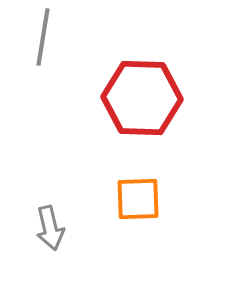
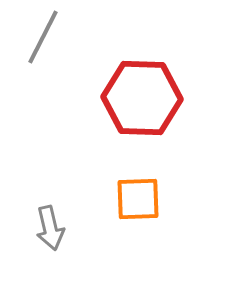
gray line: rotated 18 degrees clockwise
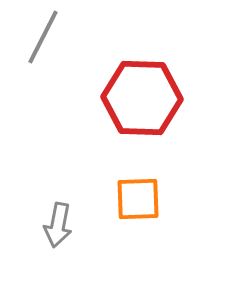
gray arrow: moved 8 px right, 3 px up; rotated 24 degrees clockwise
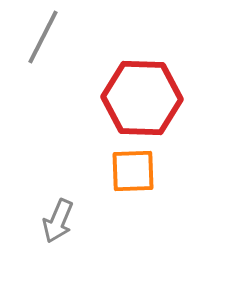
orange square: moved 5 px left, 28 px up
gray arrow: moved 4 px up; rotated 12 degrees clockwise
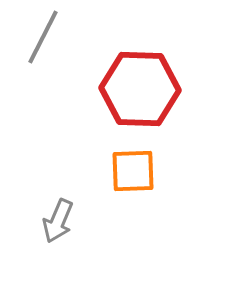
red hexagon: moved 2 px left, 9 px up
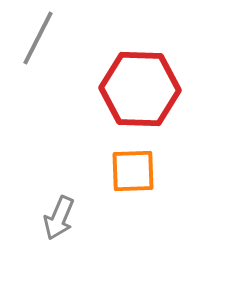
gray line: moved 5 px left, 1 px down
gray arrow: moved 1 px right, 3 px up
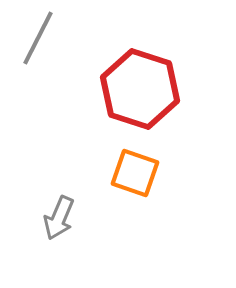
red hexagon: rotated 16 degrees clockwise
orange square: moved 2 px right, 2 px down; rotated 21 degrees clockwise
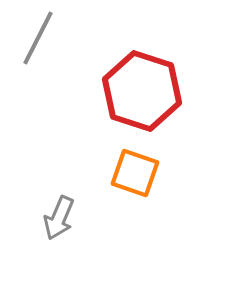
red hexagon: moved 2 px right, 2 px down
